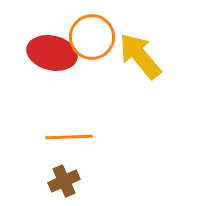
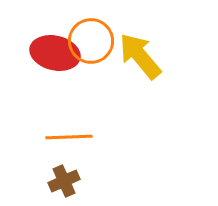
orange circle: moved 1 px left, 4 px down
red ellipse: moved 3 px right
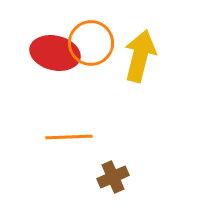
orange circle: moved 2 px down
yellow arrow: rotated 54 degrees clockwise
brown cross: moved 49 px right, 4 px up
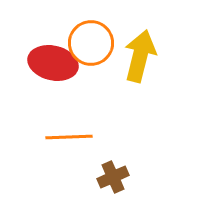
red ellipse: moved 2 px left, 10 px down
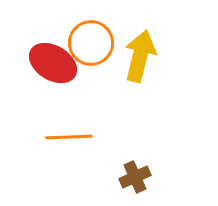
red ellipse: rotated 18 degrees clockwise
brown cross: moved 22 px right
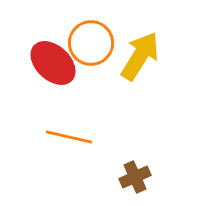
yellow arrow: rotated 18 degrees clockwise
red ellipse: rotated 12 degrees clockwise
orange line: rotated 15 degrees clockwise
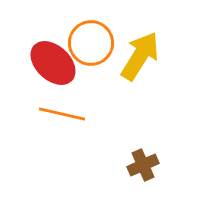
orange line: moved 7 px left, 23 px up
brown cross: moved 8 px right, 12 px up
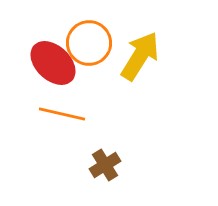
orange circle: moved 2 px left
brown cross: moved 38 px left; rotated 8 degrees counterclockwise
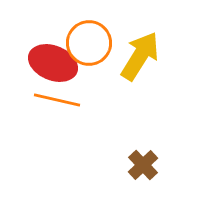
red ellipse: rotated 21 degrees counterclockwise
orange line: moved 5 px left, 14 px up
brown cross: moved 38 px right; rotated 12 degrees counterclockwise
